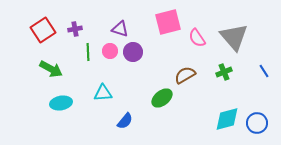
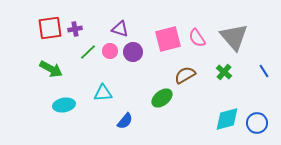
pink square: moved 17 px down
red square: moved 7 px right, 2 px up; rotated 25 degrees clockwise
green line: rotated 48 degrees clockwise
green cross: rotated 28 degrees counterclockwise
cyan ellipse: moved 3 px right, 2 px down
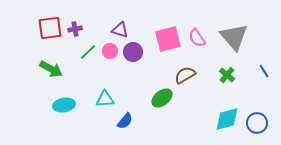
purple triangle: moved 1 px down
green cross: moved 3 px right, 3 px down
cyan triangle: moved 2 px right, 6 px down
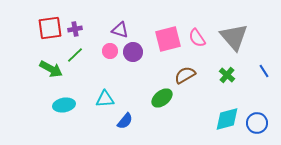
green line: moved 13 px left, 3 px down
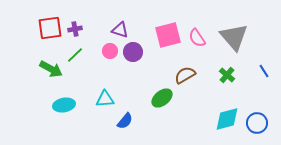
pink square: moved 4 px up
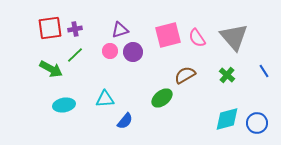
purple triangle: rotated 36 degrees counterclockwise
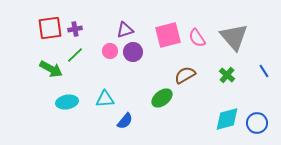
purple triangle: moved 5 px right
cyan ellipse: moved 3 px right, 3 px up
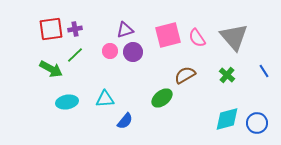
red square: moved 1 px right, 1 px down
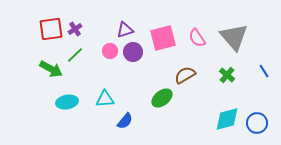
purple cross: rotated 24 degrees counterclockwise
pink square: moved 5 px left, 3 px down
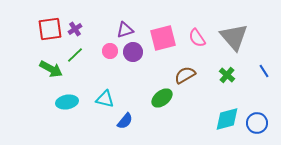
red square: moved 1 px left
cyan triangle: rotated 18 degrees clockwise
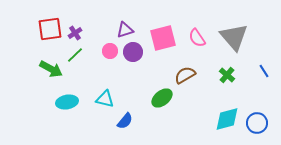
purple cross: moved 4 px down
